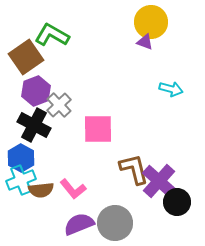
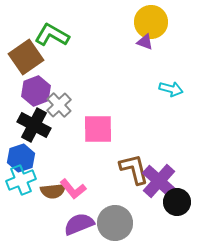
blue hexagon: rotated 12 degrees clockwise
brown semicircle: moved 12 px right, 1 px down
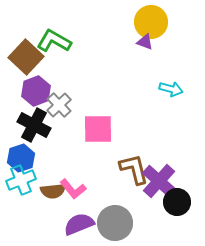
green L-shape: moved 2 px right, 6 px down
brown square: rotated 12 degrees counterclockwise
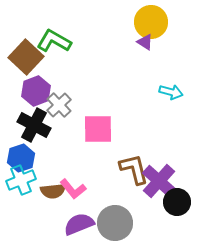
purple triangle: rotated 12 degrees clockwise
cyan arrow: moved 3 px down
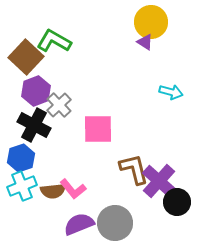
cyan cross: moved 1 px right, 6 px down
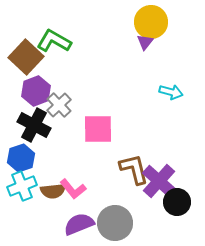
purple triangle: rotated 36 degrees clockwise
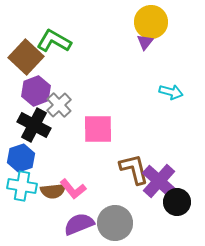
cyan cross: rotated 32 degrees clockwise
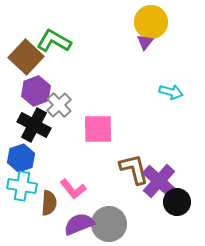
brown semicircle: moved 4 px left, 12 px down; rotated 80 degrees counterclockwise
gray circle: moved 6 px left, 1 px down
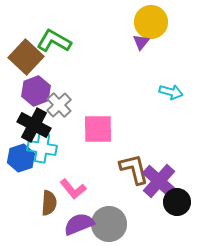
purple triangle: moved 4 px left
cyan cross: moved 20 px right, 38 px up
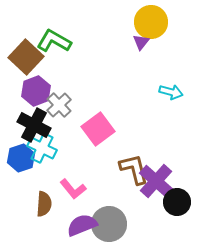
pink square: rotated 36 degrees counterclockwise
cyan cross: rotated 16 degrees clockwise
purple cross: moved 3 px left
brown semicircle: moved 5 px left, 1 px down
purple semicircle: moved 3 px right, 1 px down
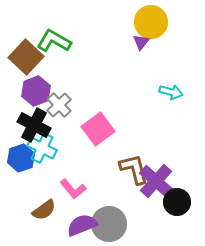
brown semicircle: moved 6 px down; rotated 50 degrees clockwise
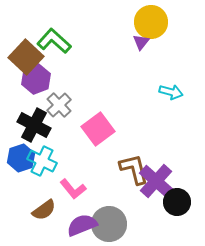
green L-shape: rotated 12 degrees clockwise
purple hexagon: moved 12 px up
cyan cross: moved 13 px down
